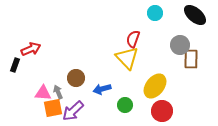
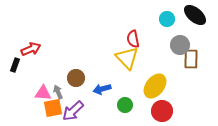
cyan circle: moved 12 px right, 6 px down
red semicircle: rotated 30 degrees counterclockwise
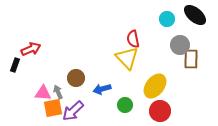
red circle: moved 2 px left
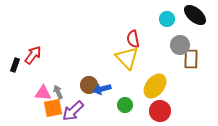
red arrow: moved 2 px right, 6 px down; rotated 30 degrees counterclockwise
brown circle: moved 13 px right, 7 px down
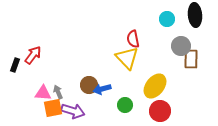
black ellipse: rotated 45 degrees clockwise
gray circle: moved 1 px right, 1 px down
purple arrow: rotated 120 degrees counterclockwise
